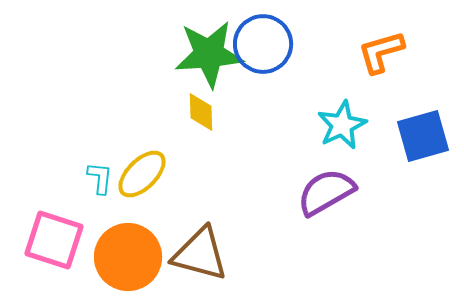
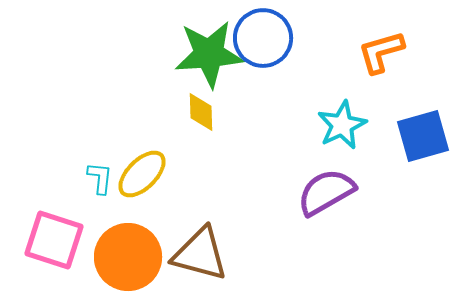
blue circle: moved 6 px up
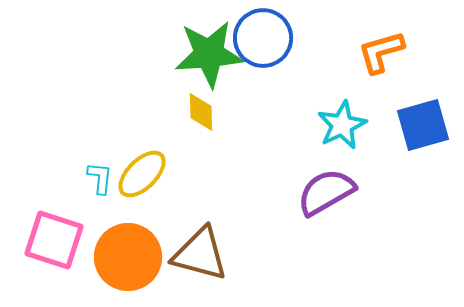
blue square: moved 11 px up
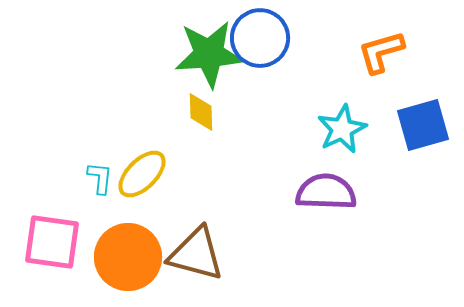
blue circle: moved 3 px left
cyan star: moved 4 px down
purple semicircle: rotated 32 degrees clockwise
pink square: moved 2 px left, 2 px down; rotated 10 degrees counterclockwise
brown triangle: moved 4 px left
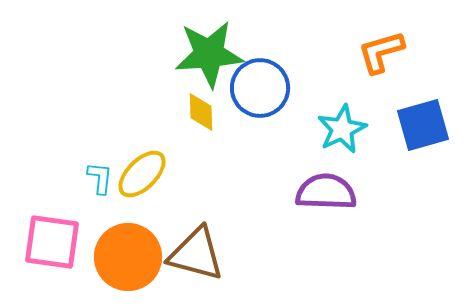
blue circle: moved 50 px down
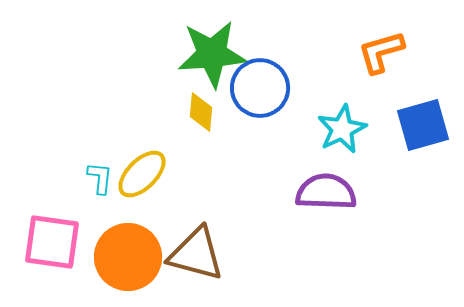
green star: moved 3 px right
yellow diamond: rotated 6 degrees clockwise
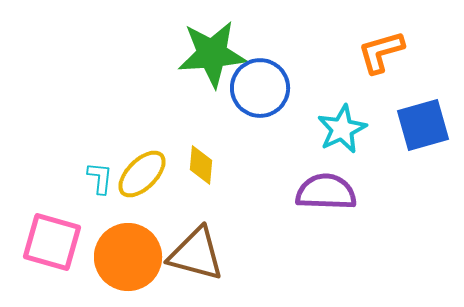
yellow diamond: moved 53 px down
pink square: rotated 8 degrees clockwise
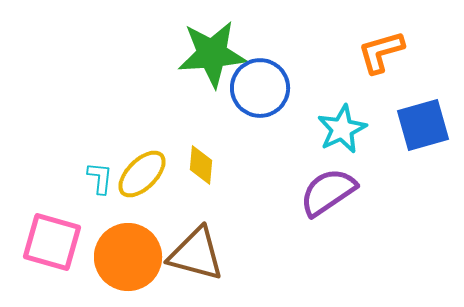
purple semicircle: moved 2 px right; rotated 36 degrees counterclockwise
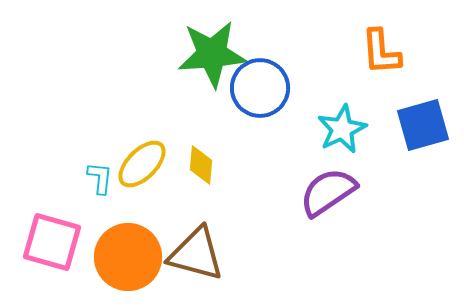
orange L-shape: rotated 78 degrees counterclockwise
yellow ellipse: moved 10 px up
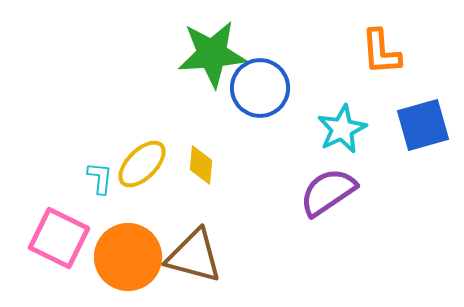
pink square: moved 7 px right, 4 px up; rotated 10 degrees clockwise
brown triangle: moved 2 px left, 2 px down
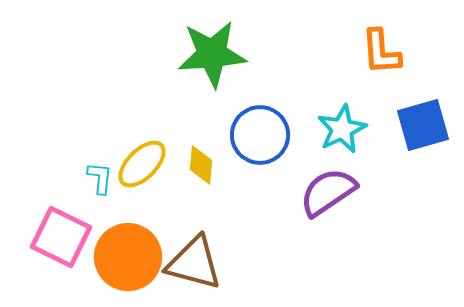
blue circle: moved 47 px down
pink square: moved 2 px right, 1 px up
brown triangle: moved 7 px down
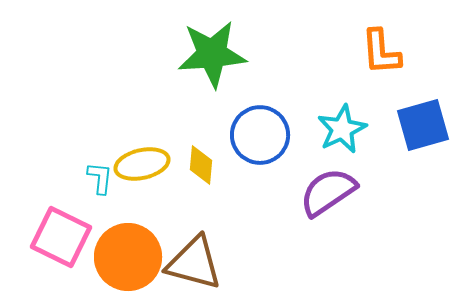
yellow ellipse: rotated 32 degrees clockwise
